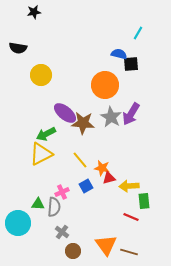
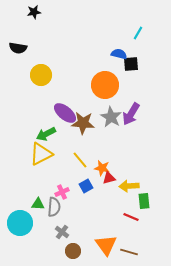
cyan circle: moved 2 px right
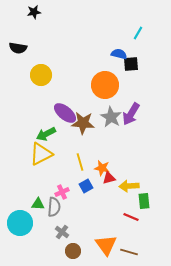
yellow line: moved 2 px down; rotated 24 degrees clockwise
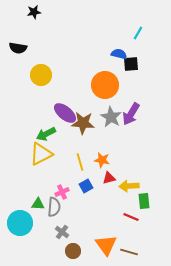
orange star: moved 8 px up
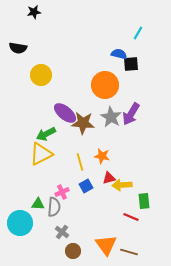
orange star: moved 4 px up
yellow arrow: moved 7 px left, 1 px up
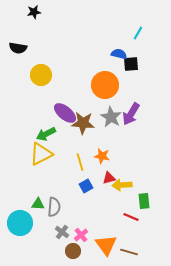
pink cross: moved 19 px right, 43 px down; rotated 16 degrees counterclockwise
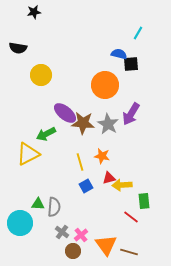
gray star: moved 3 px left, 7 px down
yellow triangle: moved 13 px left
red line: rotated 14 degrees clockwise
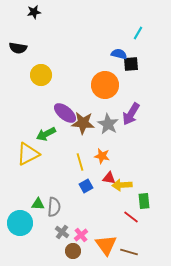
red triangle: rotated 24 degrees clockwise
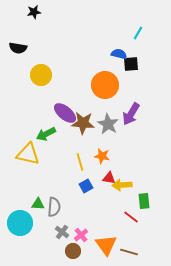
yellow triangle: rotated 40 degrees clockwise
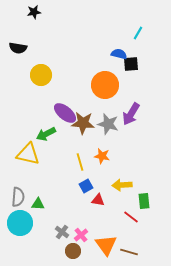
gray star: rotated 15 degrees counterclockwise
red triangle: moved 11 px left, 22 px down
gray semicircle: moved 36 px left, 10 px up
